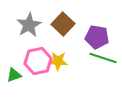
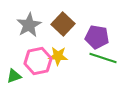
yellow star: moved 5 px up
green triangle: moved 1 px down
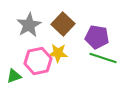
yellow star: moved 3 px up
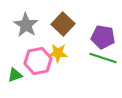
gray star: moved 3 px left; rotated 10 degrees counterclockwise
purple pentagon: moved 6 px right
green triangle: moved 1 px right, 1 px up
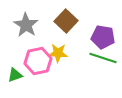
brown square: moved 3 px right, 3 px up
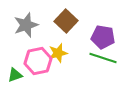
gray star: rotated 20 degrees clockwise
yellow star: rotated 18 degrees counterclockwise
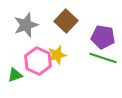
yellow star: moved 1 px left, 2 px down
pink hexagon: rotated 24 degrees counterclockwise
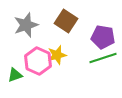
brown square: rotated 10 degrees counterclockwise
green line: rotated 36 degrees counterclockwise
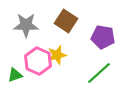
gray star: rotated 20 degrees clockwise
green line: moved 4 px left, 15 px down; rotated 24 degrees counterclockwise
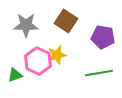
green line: rotated 32 degrees clockwise
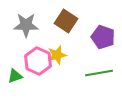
purple pentagon: rotated 10 degrees clockwise
green triangle: moved 1 px down
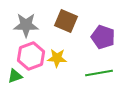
brown square: rotated 10 degrees counterclockwise
yellow star: moved 3 px down; rotated 18 degrees clockwise
pink hexagon: moved 7 px left, 5 px up; rotated 16 degrees clockwise
